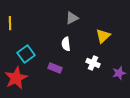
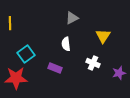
yellow triangle: rotated 14 degrees counterclockwise
red star: rotated 25 degrees clockwise
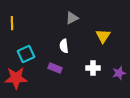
yellow line: moved 2 px right
white semicircle: moved 2 px left, 2 px down
cyan square: rotated 12 degrees clockwise
white cross: moved 5 px down; rotated 24 degrees counterclockwise
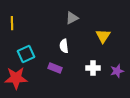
purple star: moved 2 px left, 2 px up
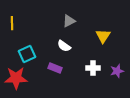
gray triangle: moved 3 px left, 3 px down
white semicircle: rotated 48 degrees counterclockwise
cyan square: moved 1 px right
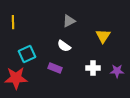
yellow line: moved 1 px right, 1 px up
purple star: rotated 16 degrees clockwise
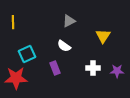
purple rectangle: rotated 48 degrees clockwise
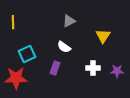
white semicircle: moved 1 px down
purple rectangle: rotated 40 degrees clockwise
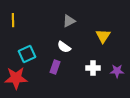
yellow line: moved 2 px up
purple rectangle: moved 1 px up
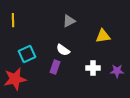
yellow triangle: rotated 49 degrees clockwise
white semicircle: moved 1 px left, 3 px down
red star: moved 1 px left, 1 px down; rotated 10 degrees counterclockwise
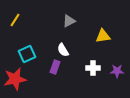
yellow line: moved 2 px right; rotated 32 degrees clockwise
white semicircle: rotated 24 degrees clockwise
